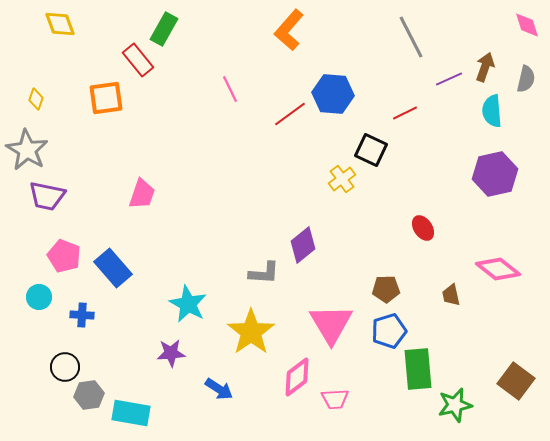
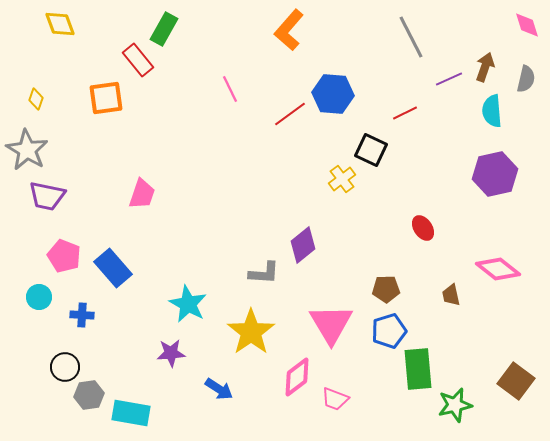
pink trapezoid at (335, 399): rotated 24 degrees clockwise
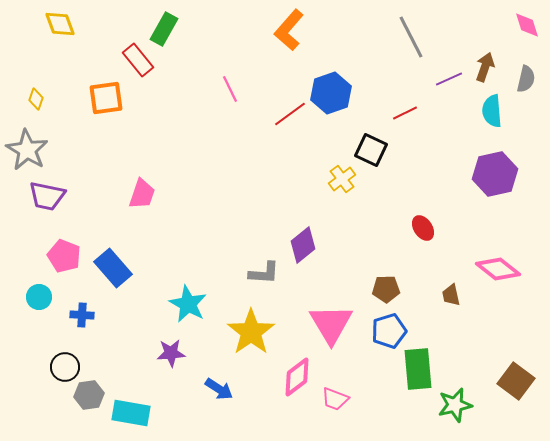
blue hexagon at (333, 94): moved 2 px left, 1 px up; rotated 24 degrees counterclockwise
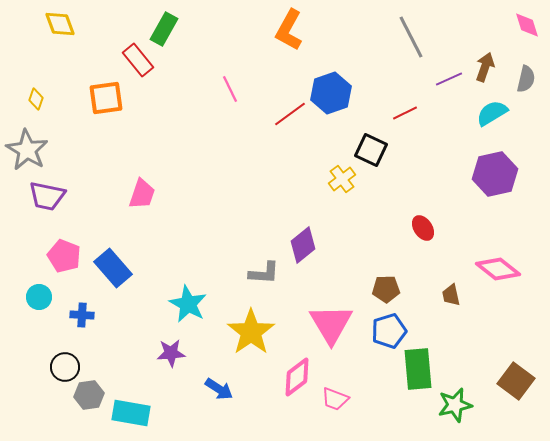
orange L-shape at (289, 30): rotated 12 degrees counterclockwise
cyan semicircle at (492, 111): moved 2 px down; rotated 64 degrees clockwise
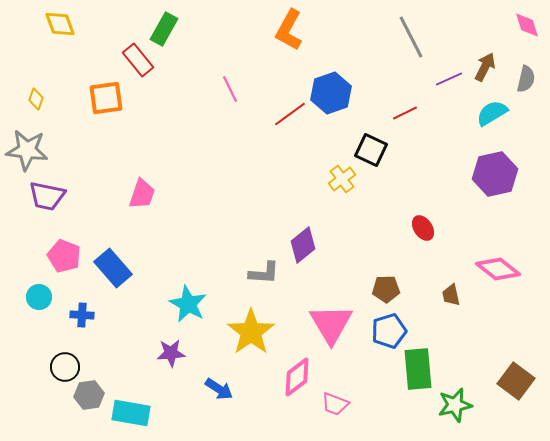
brown arrow at (485, 67): rotated 8 degrees clockwise
gray star at (27, 150): rotated 24 degrees counterclockwise
pink trapezoid at (335, 399): moved 5 px down
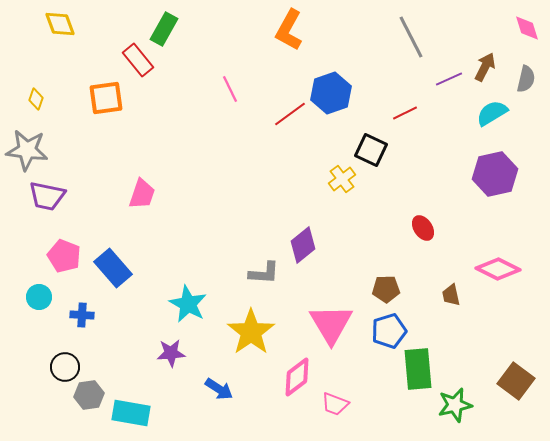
pink diamond at (527, 25): moved 3 px down
pink diamond at (498, 269): rotated 12 degrees counterclockwise
